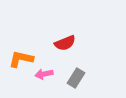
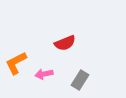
orange L-shape: moved 5 px left, 4 px down; rotated 40 degrees counterclockwise
gray rectangle: moved 4 px right, 2 px down
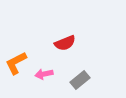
gray rectangle: rotated 18 degrees clockwise
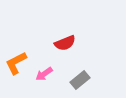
pink arrow: rotated 24 degrees counterclockwise
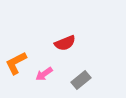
gray rectangle: moved 1 px right
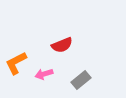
red semicircle: moved 3 px left, 2 px down
pink arrow: rotated 18 degrees clockwise
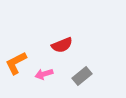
gray rectangle: moved 1 px right, 4 px up
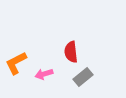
red semicircle: moved 9 px right, 7 px down; rotated 105 degrees clockwise
gray rectangle: moved 1 px right, 1 px down
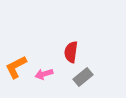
red semicircle: rotated 15 degrees clockwise
orange L-shape: moved 4 px down
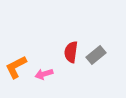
gray rectangle: moved 13 px right, 22 px up
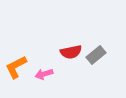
red semicircle: rotated 110 degrees counterclockwise
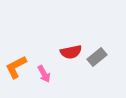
gray rectangle: moved 1 px right, 2 px down
pink arrow: rotated 102 degrees counterclockwise
